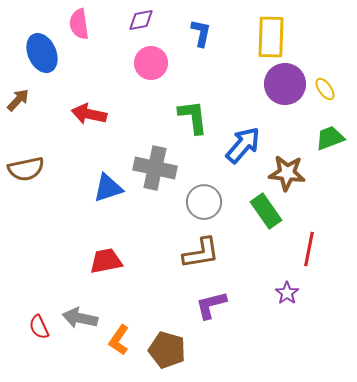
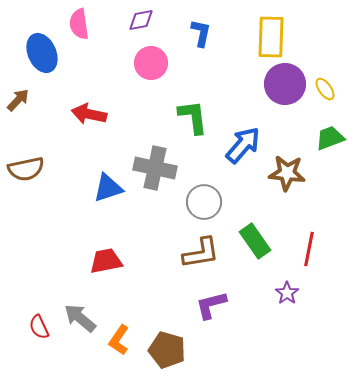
green rectangle: moved 11 px left, 30 px down
gray arrow: rotated 28 degrees clockwise
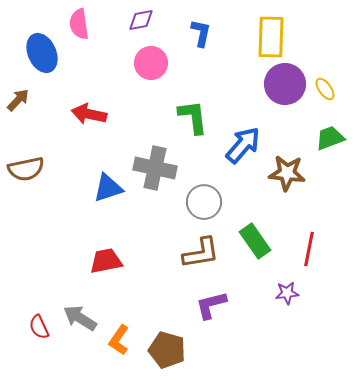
purple star: rotated 30 degrees clockwise
gray arrow: rotated 8 degrees counterclockwise
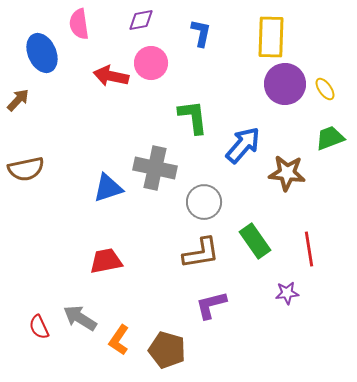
red arrow: moved 22 px right, 38 px up
red line: rotated 20 degrees counterclockwise
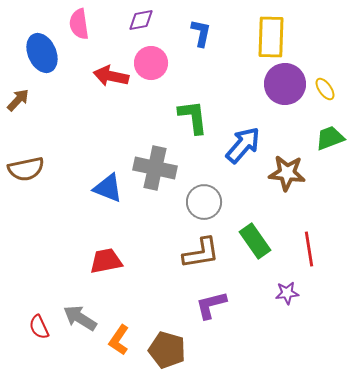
blue triangle: rotated 40 degrees clockwise
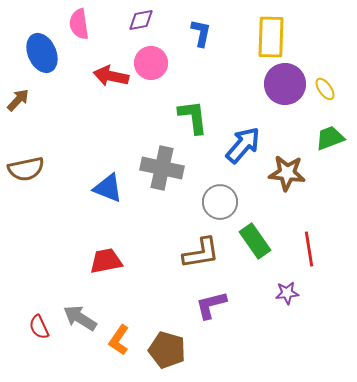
gray cross: moved 7 px right
gray circle: moved 16 px right
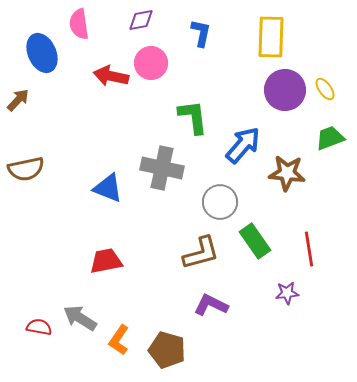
purple circle: moved 6 px down
brown L-shape: rotated 6 degrees counterclockwise
purple L-shape: rotated 40 degrees clockwise
red semicircle: rotated 125 degrees clockwise
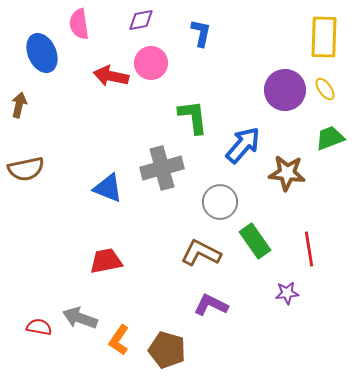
yellow rectangle: moved 53 px right
brown arrow: moved 1 px right, 5 px down; rotated 30 degrees counterclockwise
gray cross: rotated 27 degrees counterclockwise
brown L-shape: rotated 138 degrees counterclockwise
gray arrow: rotated 12 degrees counterclockwise
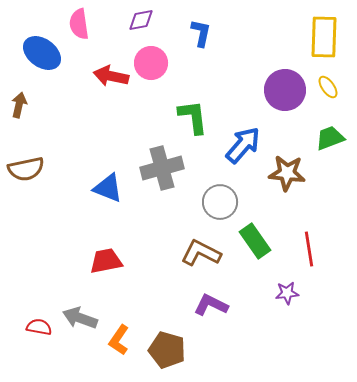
blue ellipse: rotated 30 degrees counterclockwise
yellow ellipse: moved 3 px right, 2 px up
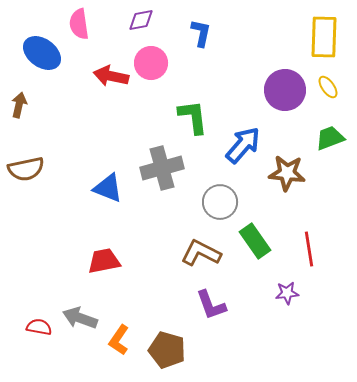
red trapezoid: moved 2 px left
purple L-shape: rotated 136 degrees counterclockwise
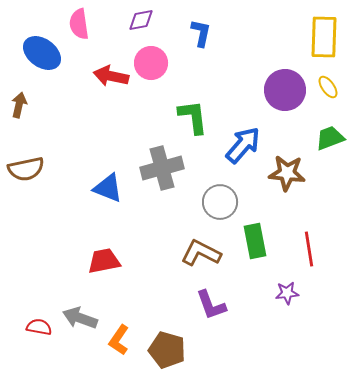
green rectangle: rotated 24 degrees clockwise
